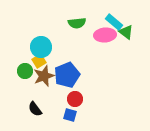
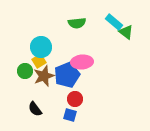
pink ellipse: moved 23 px left, 27 px down
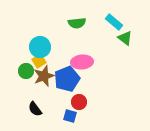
green triangle: moved 1 px left, 6 px down
cyan circle: moved 1 px left
green circle: moved 1 px right
blue pentagon: moved 4 px down
red circle: moved 4 px right, 3 px down
blue square: moved 1 px down
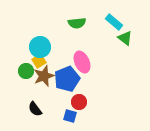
pink ellipse: rotated 70 degrees clockwise
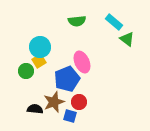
green semicircle: moved 2 px up
green triangle: moved 2 px right, 1 px down
brown star: moved 10 px right, 26 px down
black semicircle: rotated 133 degrees clockwise
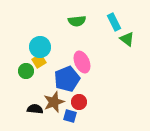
cyan rectangle: rotated 24 degrees clockwise
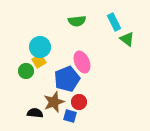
black semicircle: moved 4 px down
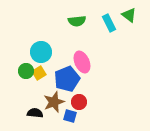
cyan rectangle: moved 5 px left, 1 px down
green triangle: moved 2 px right, 24 px up
cyan circle: moved 1 px right, 5 px down
yellow square: moved 12 px down
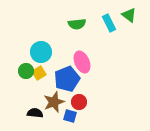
green semicircle: moved 3 px down
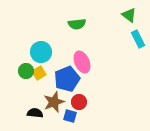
cyan rectangle: moved 29 px right, 16 px down
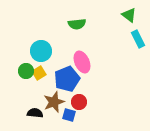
cyan circle: moved 1 px up
blue square: moved 1 px left, 1 px up
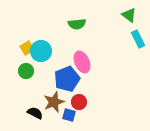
yellow square: moved 12 px left, 25 px up
black semicircle: rotated 21 degrees clockwise
